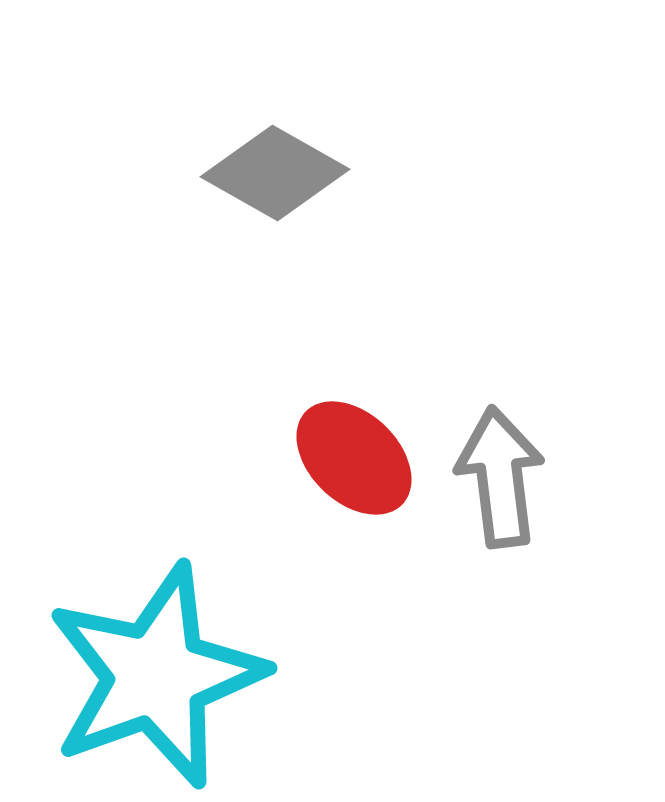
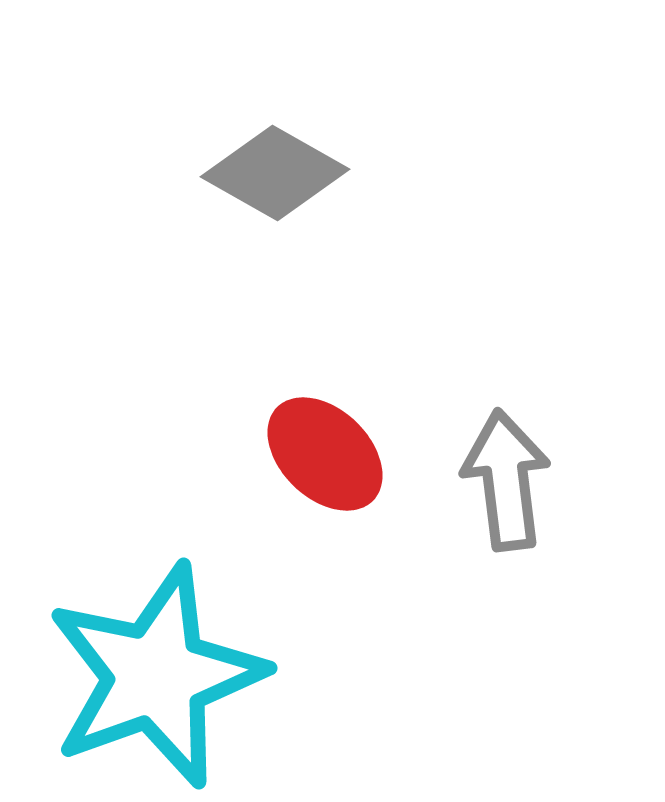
red ellipse: moved 29 px left, 4 px up
gray arrow: moved 6 px right, 3 px down
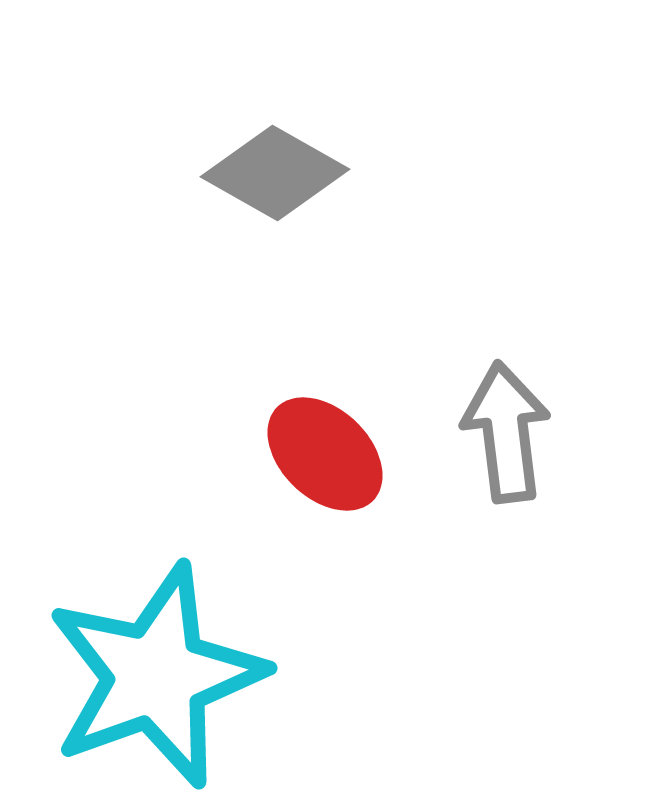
gray arrow: moved 48 px up
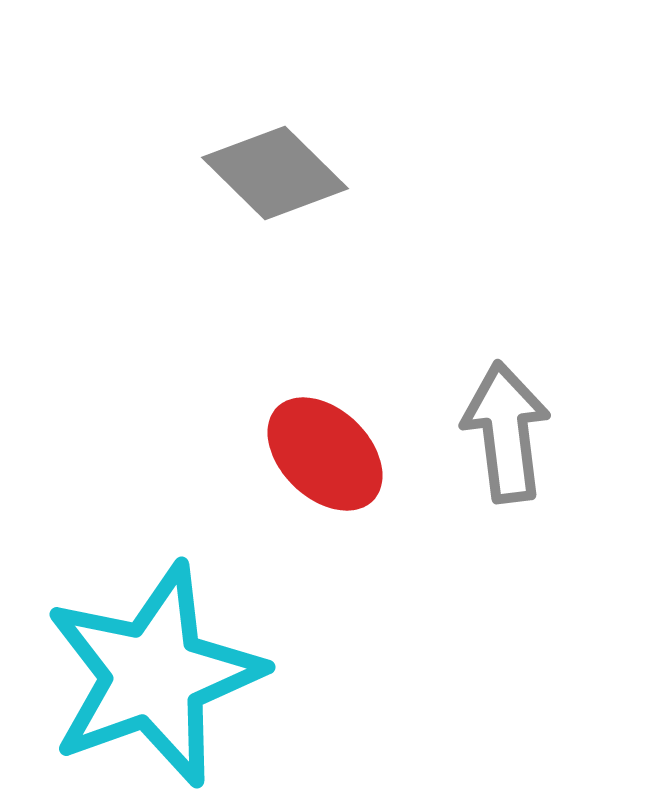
gray diamond: rotated 15 degrees clockwise
cyan star: moved 2 px left, 1 px up
